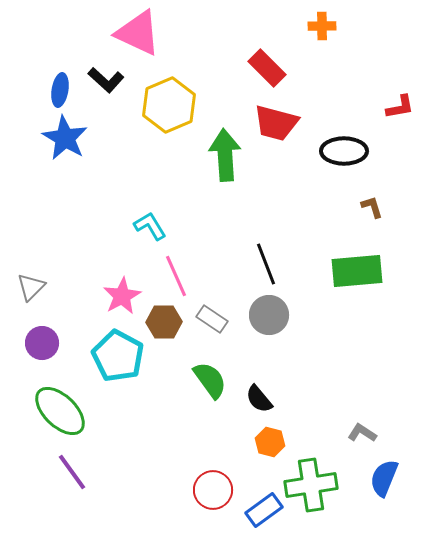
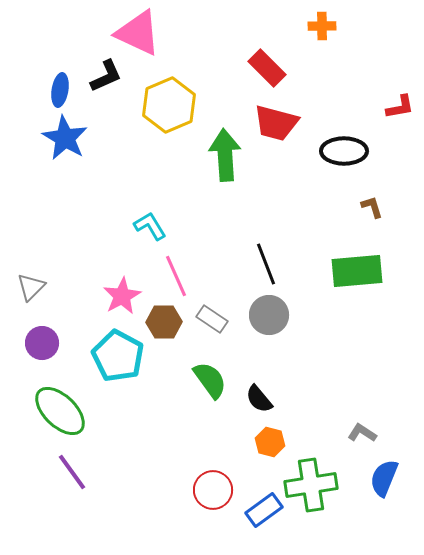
black L-shape: moved 4 px up; rotated 66 degrees counterclockwise
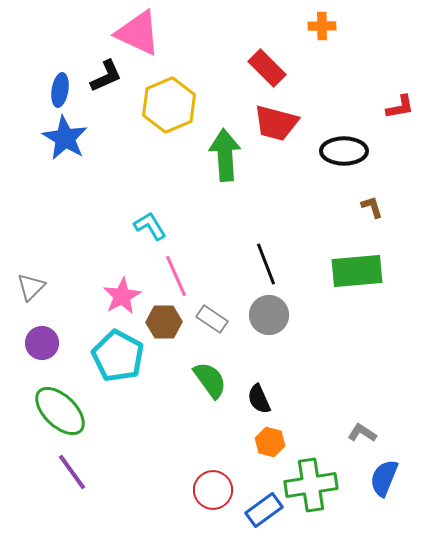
black semicircle: rotated 16 degrees clockwise
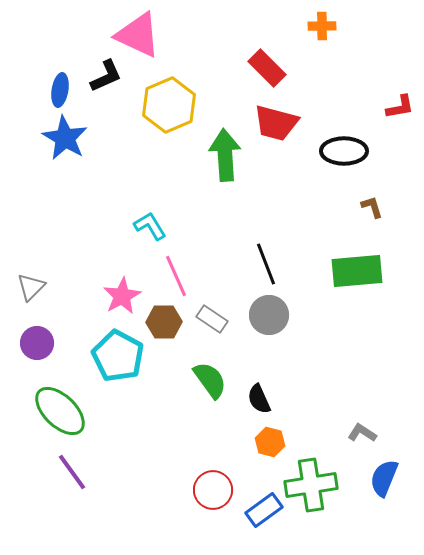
pink triangle: moved 2 px down
purple circle: moved 5 px left
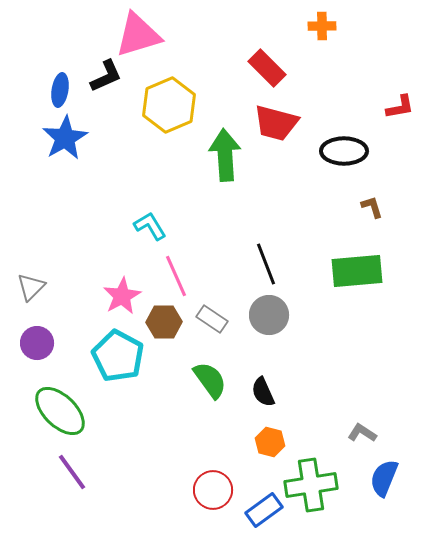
pink triangle: rotated 42 degrees counterclockwise
blue star: rotated 12 degrees clockwise
black semicircle: moved 4 px right, 7 px up
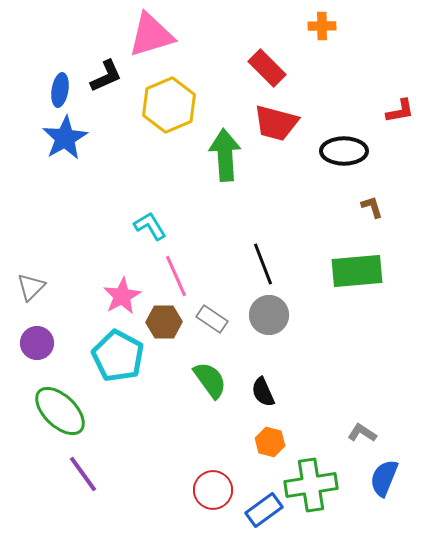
pink triangle: moved 13 px right
red L-shape: moved 4 px down
black line: moved 3 px left
purple line: moved 11 px right, 2 px down
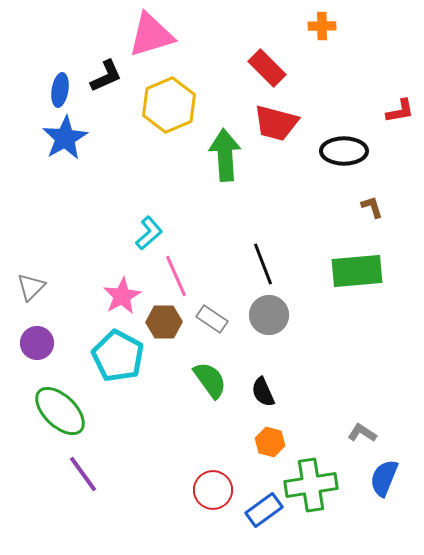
cyan L-shape: moved 1 px left, 7 px down; rotated 80 degrees clockwise
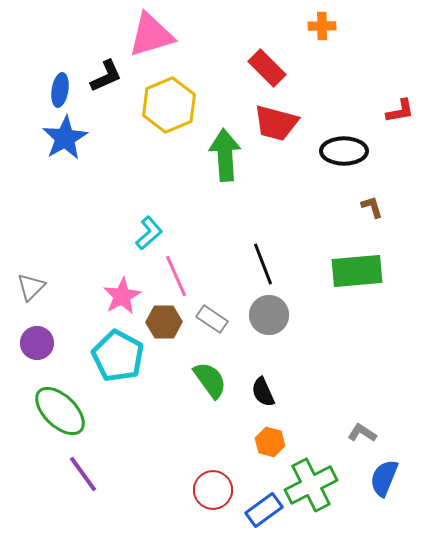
green cross: rotated 18 degrees counterclockwise
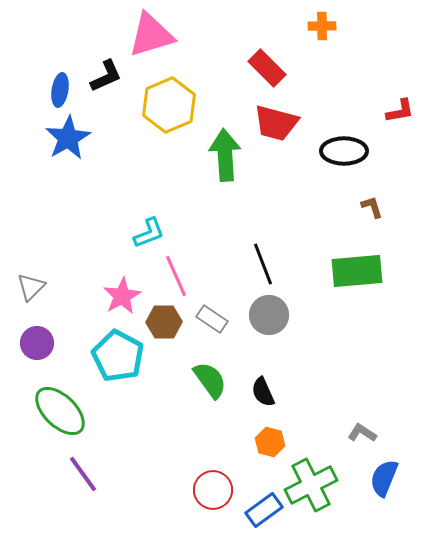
blue star: moved 3 px right
cyan L-shape: rotated 20 degrees clockwise
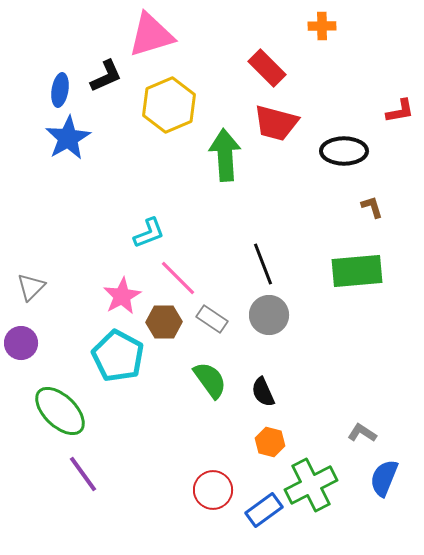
pink line: moved 2 px right, 2 px down; rotated 21 degrees counterclockwise
purple circle: moved 16 px left
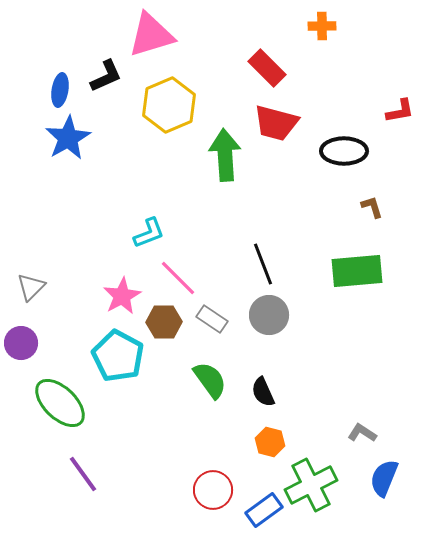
green ellipse: moved 8 px up
